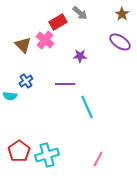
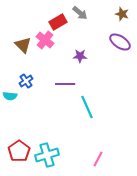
brown star: rotated 16 degrees counterclockwise
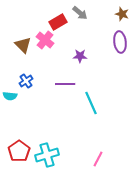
purple ellipse: rotated 50 degrees clockwise
cyan line: moved 4 px right, 4 px up
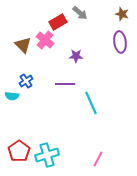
purple star: moved 4 px left
cyan semicircle: moved 2 px right
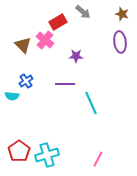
gray arrow: moved 3 px right, 1 px up
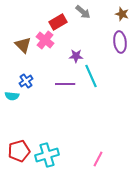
cyan line: moved 27 px up
red pentagon: rotated 20 degrees clockwise
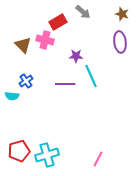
pink cross: rotated 24 degrees counterclockwise
